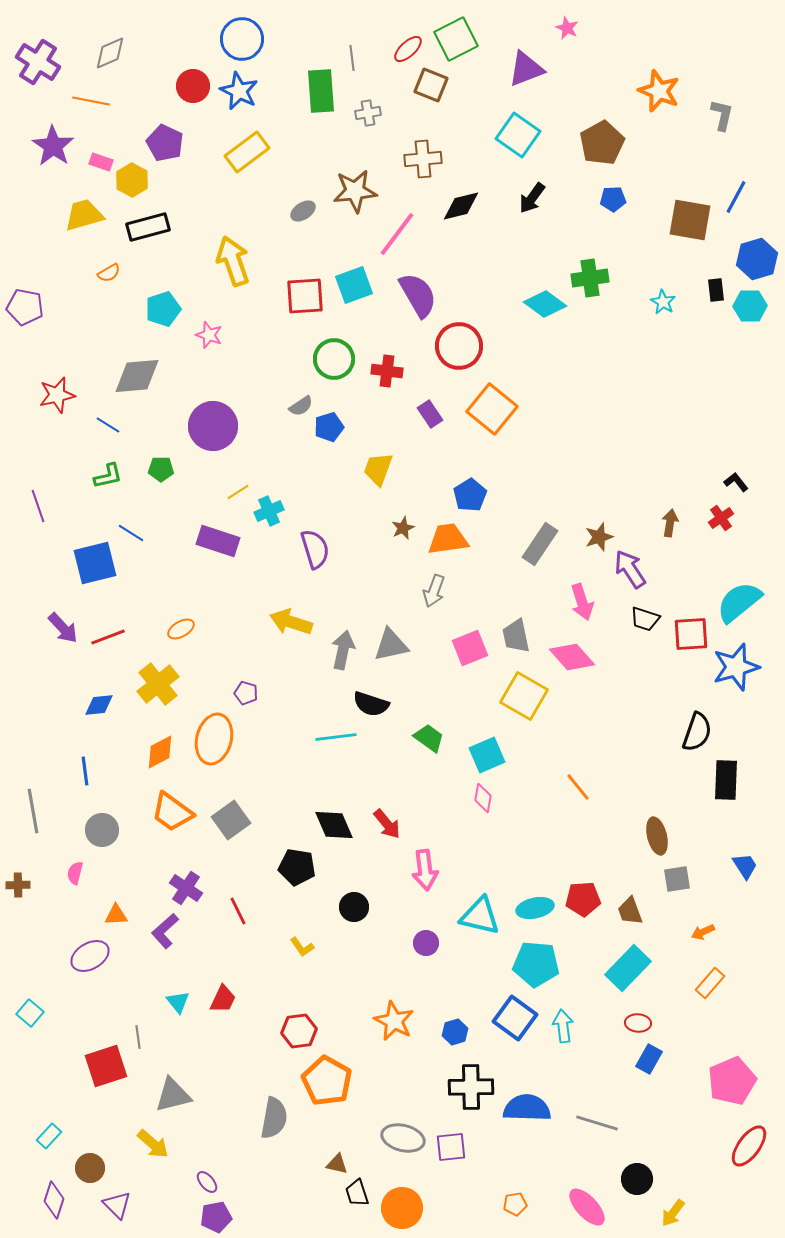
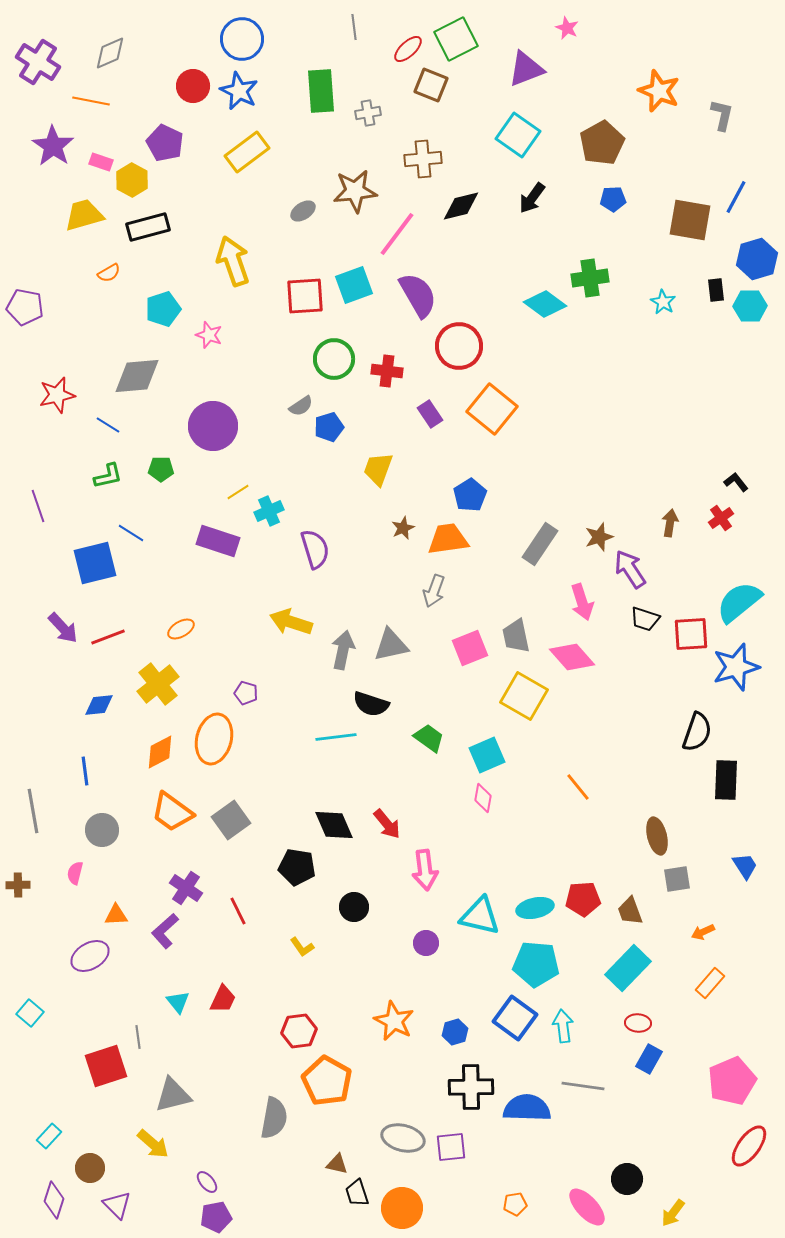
gray line at (352, 58): moved 2 px right, 31 px up
gray line at (597, 1123): moved 14 px left, 37 px up; rotated 9 degrees counterclockwise
black circle at (637, 1179): moved 10 px left
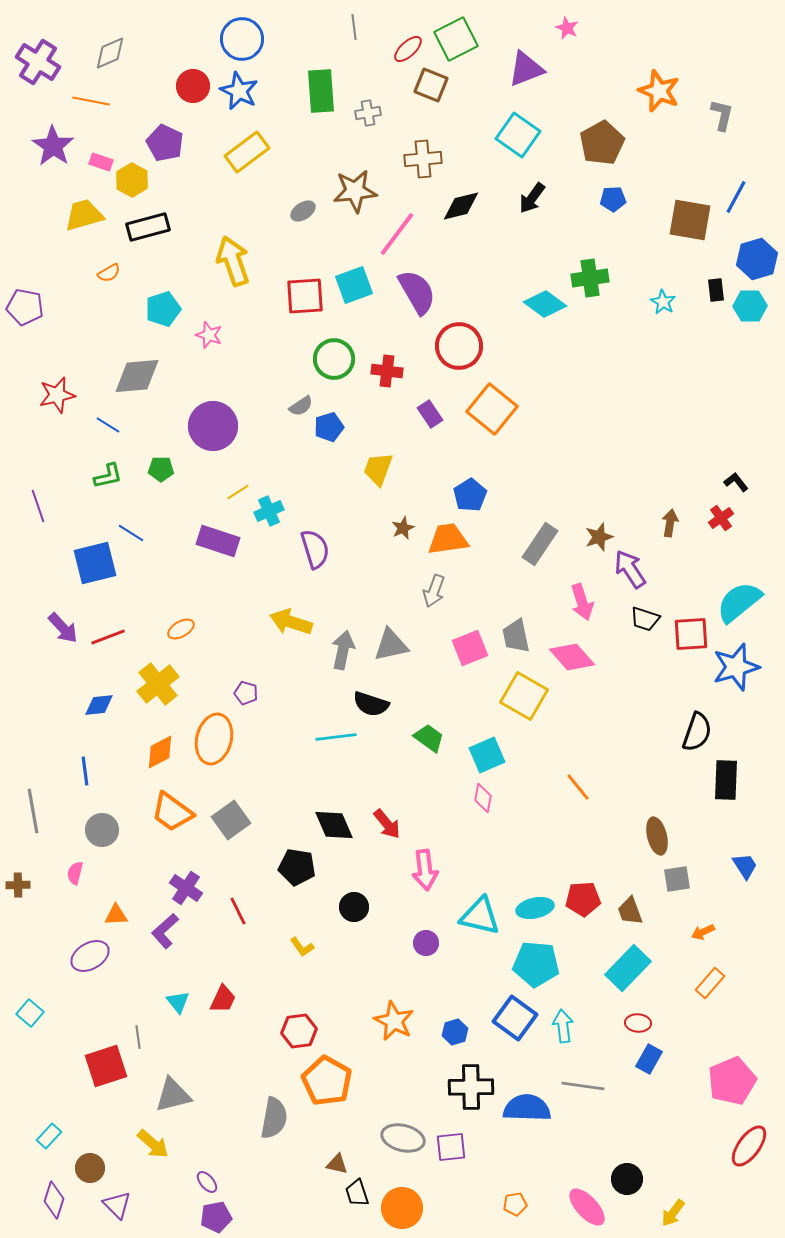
purple semicircle at (418, 295): moved 1 px left, 3 px up
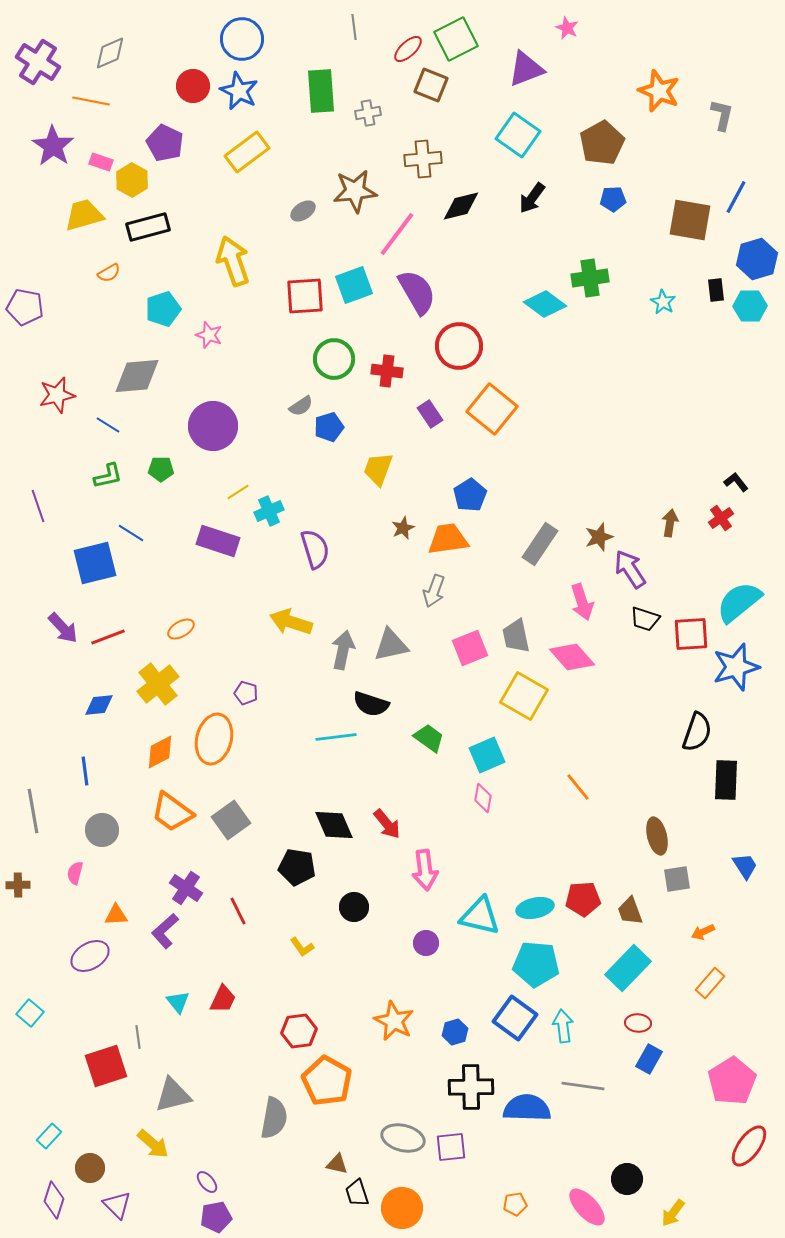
pink pentagon at (732, 1081): rotated 9 degrees counterclockwise
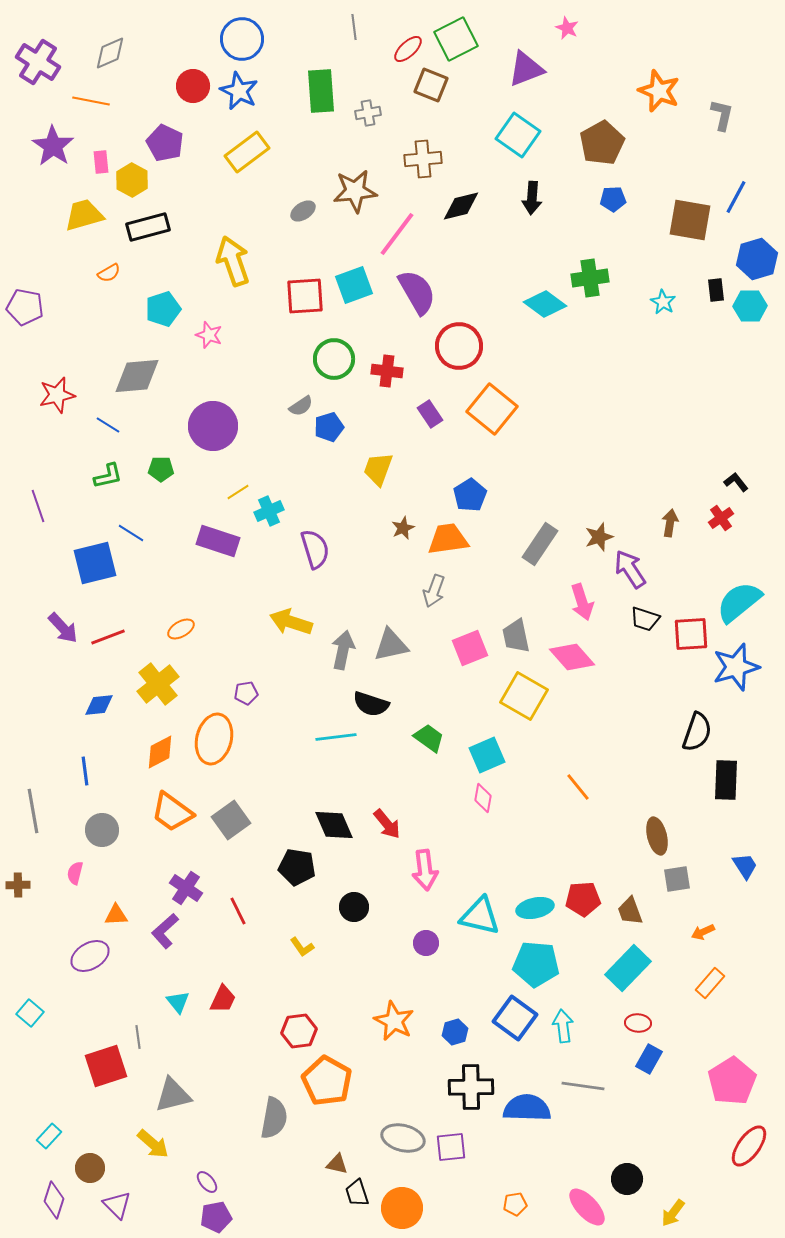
pink rectangle at (101, 162): rotated 65 degrees clockwise
black arrow at (532, 198): rotated 32 degrees counterclockwise
purple pentagon at (246, 693): rotated 25 degrees counterclockwise
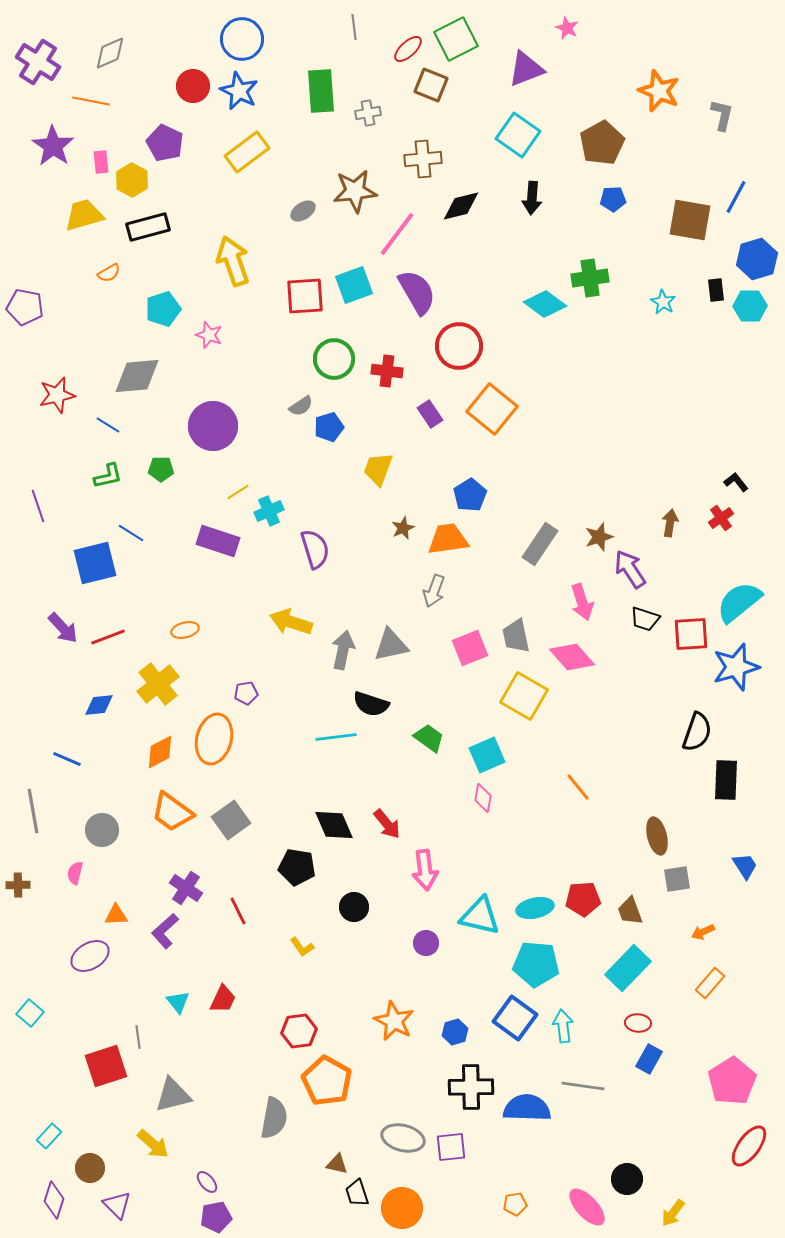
orange ellipse at (181, 629): moved 4 px right, 1 px down; rotated 16 degrees clockwise
blue line at (85, 771): moved 18 px left, 12 px up; rotated 60 degrees counterclockwise
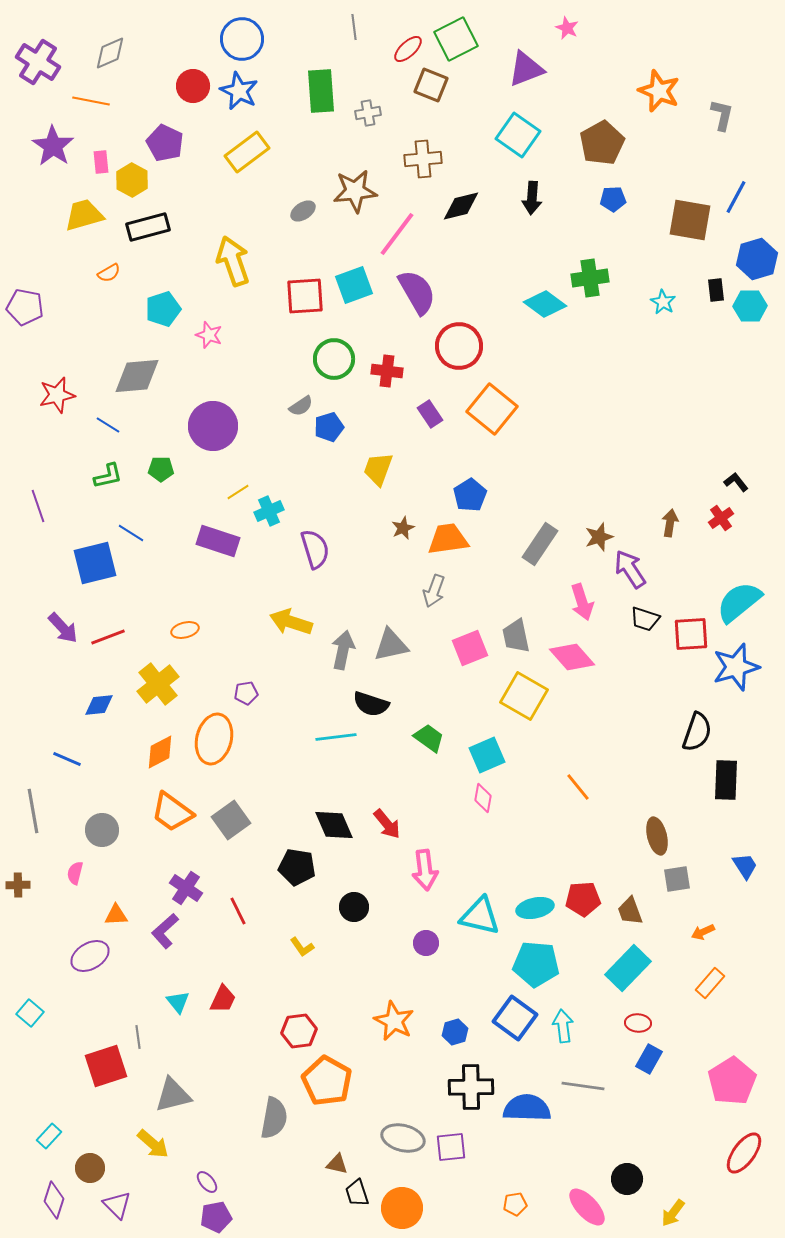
red ellipse at (749, 1146): moved 5 px left, 7 px down
